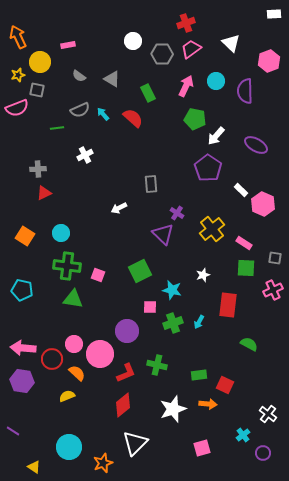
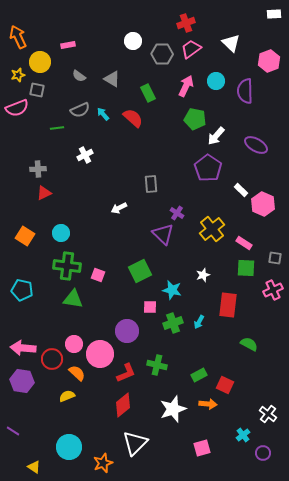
green rectangle at (199, 375): rotated 21 degrees counterclockwise
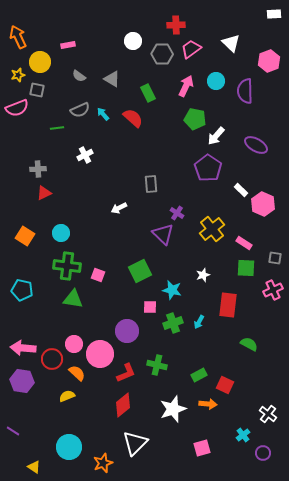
red cross at (186, 23): moved 10 px left, 2 px down; rotated 18 degrees clockwise
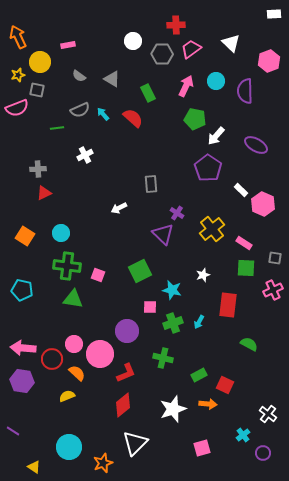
green cross at (157, 365): moved 6 px right, 7 px up
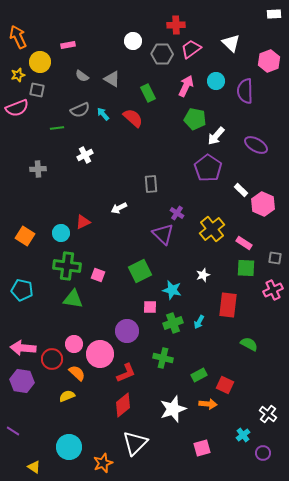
gray semicircle at (79, 76): moved 3 px right
red triangle at (44, 193): moved 39 px right, 29 px down
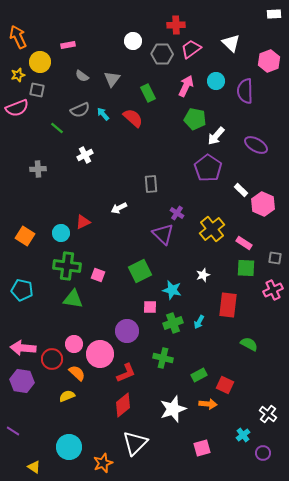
gray triangle at (112, 79): rotated 36 degrees clockwise
green line at (57, 128): rotated 48 degrees clockwise
